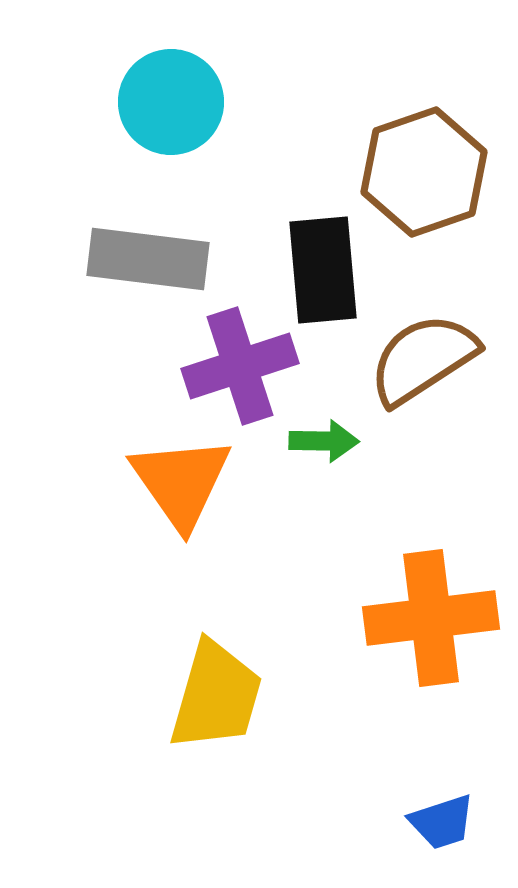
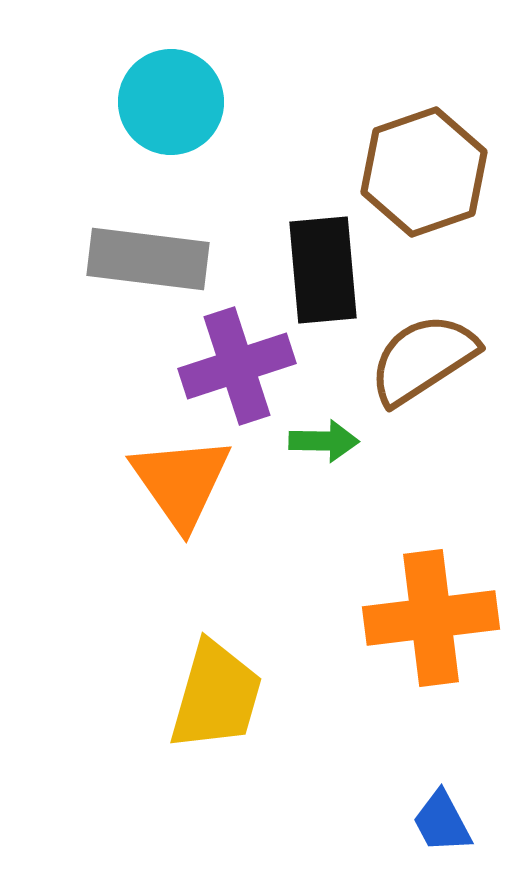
purple cross: moved 3 px left
blue trapezoid: rotated 80 degrees clockwise
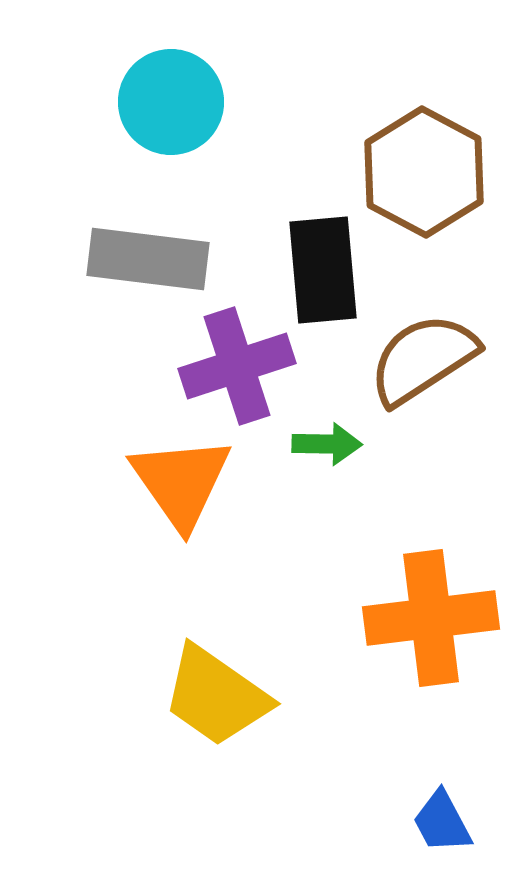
brown hexagon: rotated 13 degrees counterclockwise
green arrow: moved 3 px right, 3 px down
yellow trapezoid: rotated 109 degrees clockwise
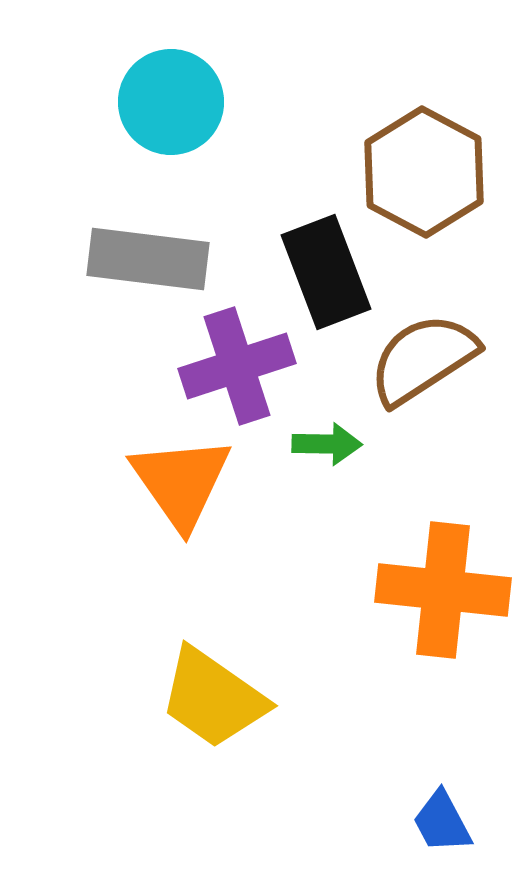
black rectangle: moved 3 px right, 2 px down; rotated 16 degrees counterclockwise
orange cross: moved 12 px right, 28 px up; rotated 13 degrees clockwise
yellow trapezoid: moved 3 px left, 2 px down
